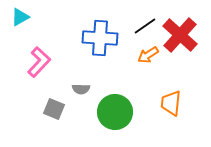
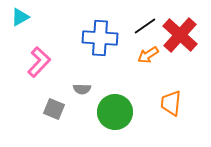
gray semicircle: moved 1 px right
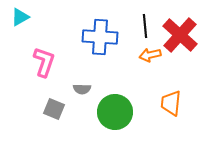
black line: rotated 60 degrees counterclockwise
blue cross: moved 1 px up
orange arrow: moved 2 px right; rotated 20 degrees clockwise
pink L-shape: moved 5 px right; rotated 24 degrees counterclockwise
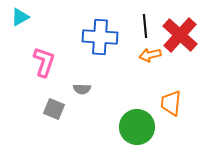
green circle: moved 22 px right, 15 px down
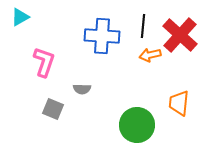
black line: moved 2 px left; rotated 10 degrees clockwise
blue cross: moved 2 px right, 1 px up
orange trapezoid: moved 8 px right
gray square: moved 1 px left
green circle: moved 2 px up
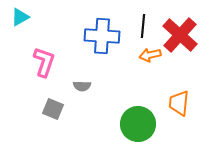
gray semicircle: moved 3 px up
green circle: moved 1 px right, 1 px up
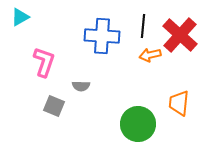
gray semicircle: moved 1 px left
gray square: moved 1 px right, 3 px up
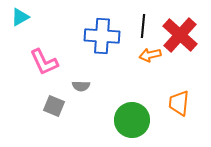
pink L-shape: rotated 136 degrees clockwise
green circle: moved 6 px left, 4 px up
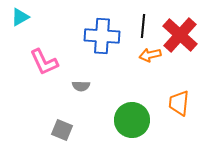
gray square: moved 8 px right, 24 px down
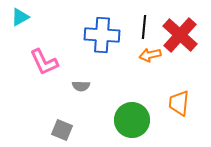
black line: moved 1 px right, 1 px down
blue cross: moved 1 px up
